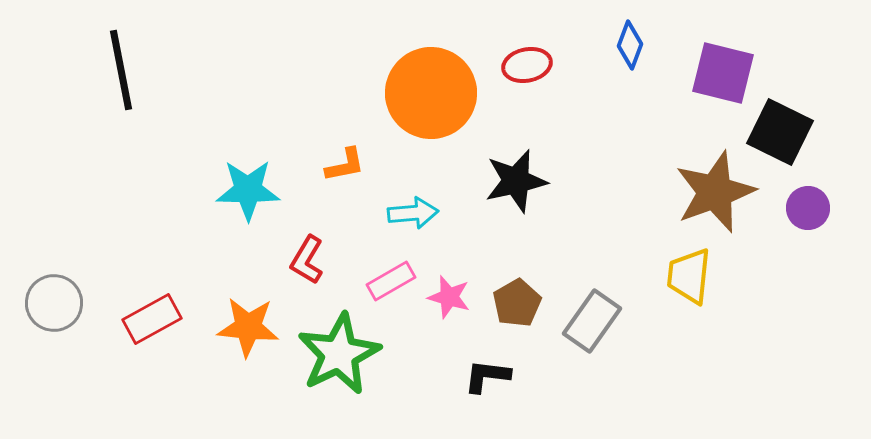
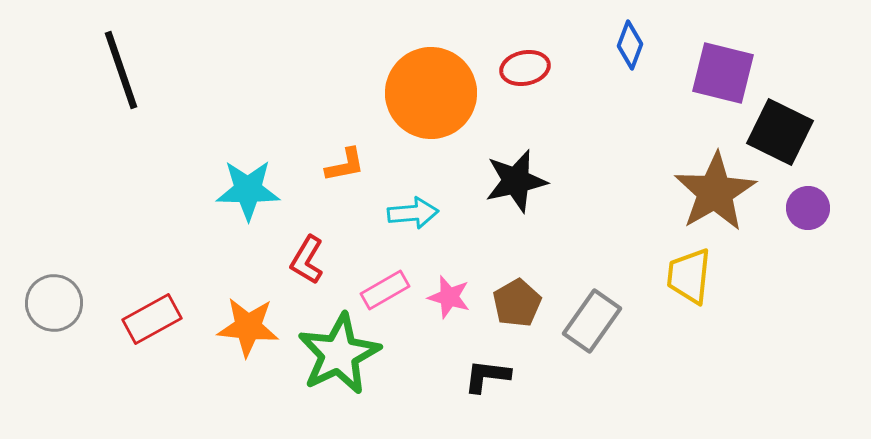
red ellipse: moved 2 px left, 3 px down
black line: rotated 8 degrees counterclockwise
brown star: rotated 10 degrees counterclockwise
pink rectangle: moved 6 px left, 9 px down
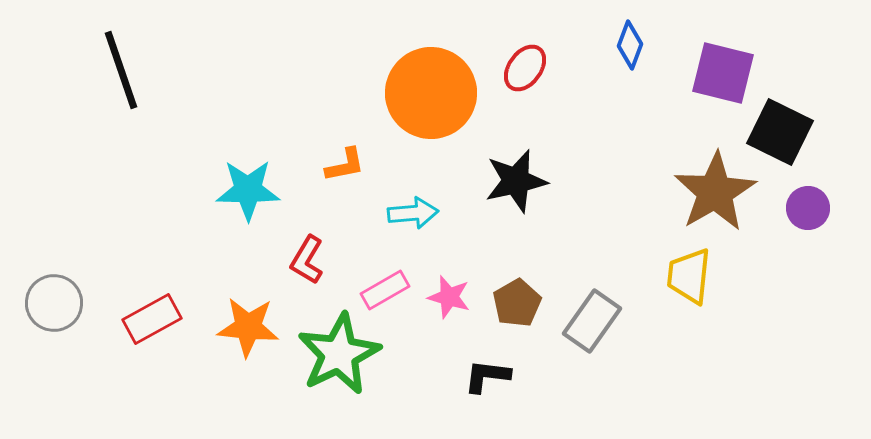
red ellipse: rotated 42 degrees counterclockwise
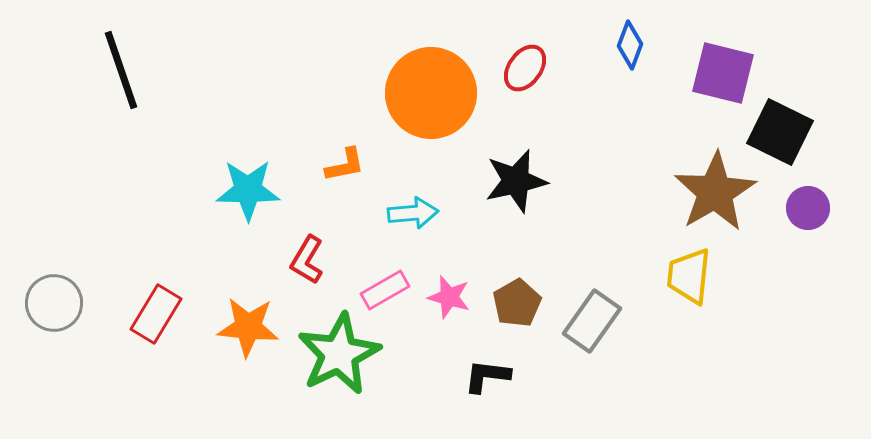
red rectangle: moved 4 px right, 5 px up; rotated 30 degrees counterclockwise
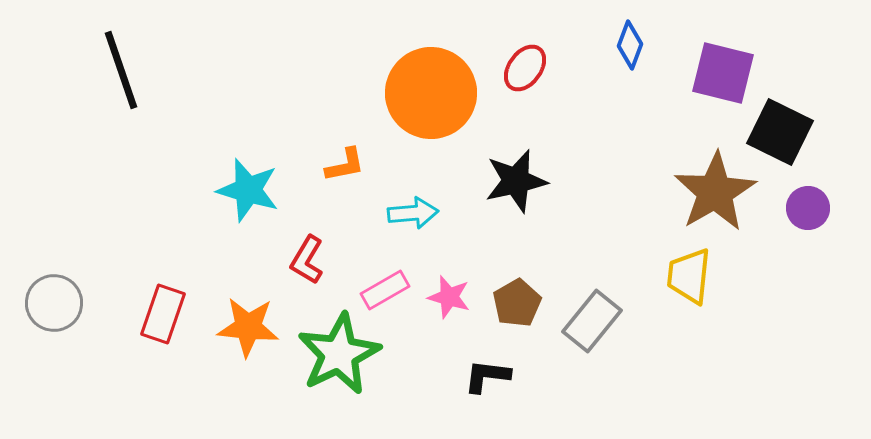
cyan star: rotated 16 degrees clockwise
red rectangle: moved 7 px right; rotated 12 degrees counterclockwise
gray rectangle: rotated 4 degrees clockwise
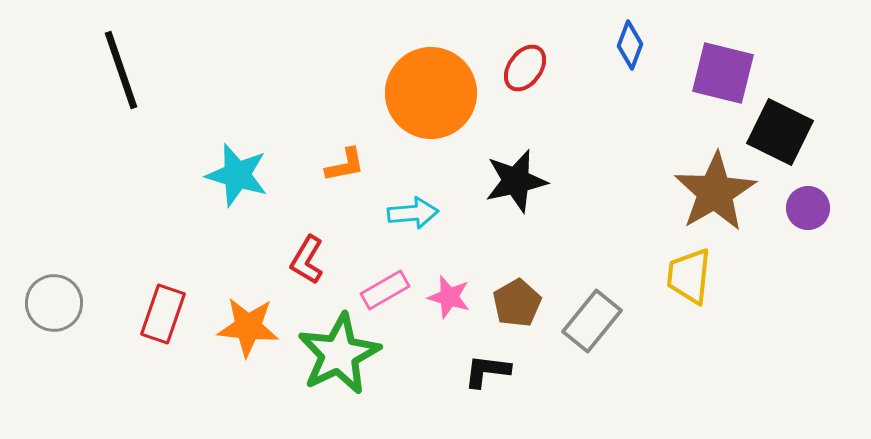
cyan star: moved 11 px left, 15 px up
black L-shape: moved 5 px up
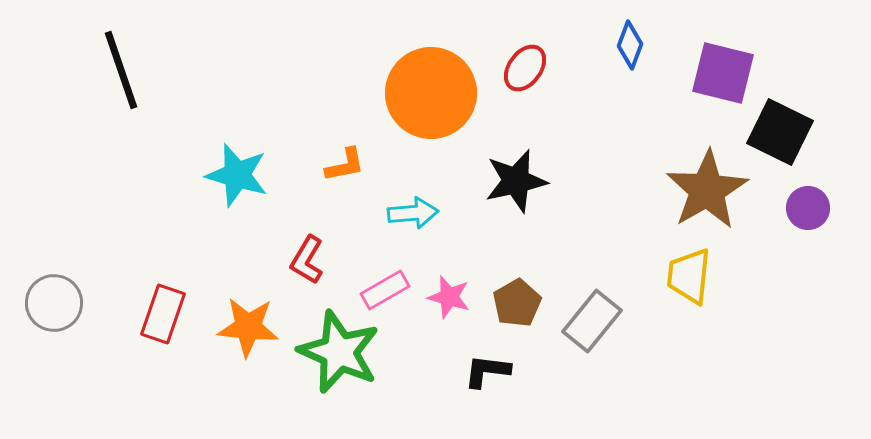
brown star: moved 8 px left, 2 px up
green star: moved 2 px up; rotated 22 degrees counterclockwise
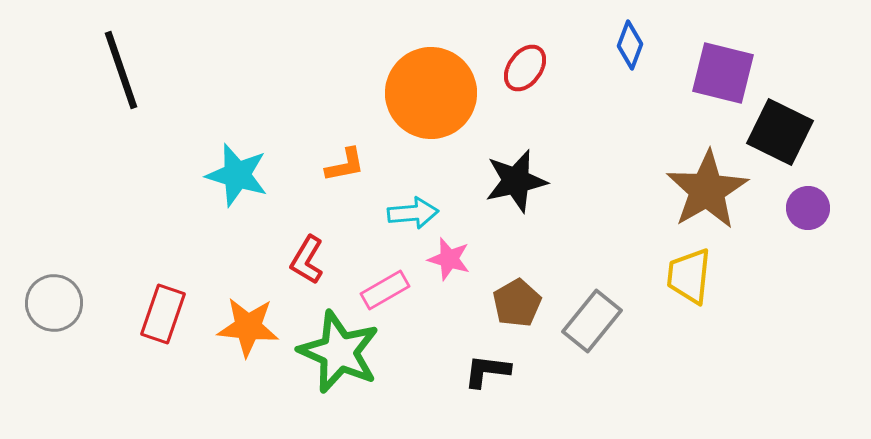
pink star: moved 38 px up
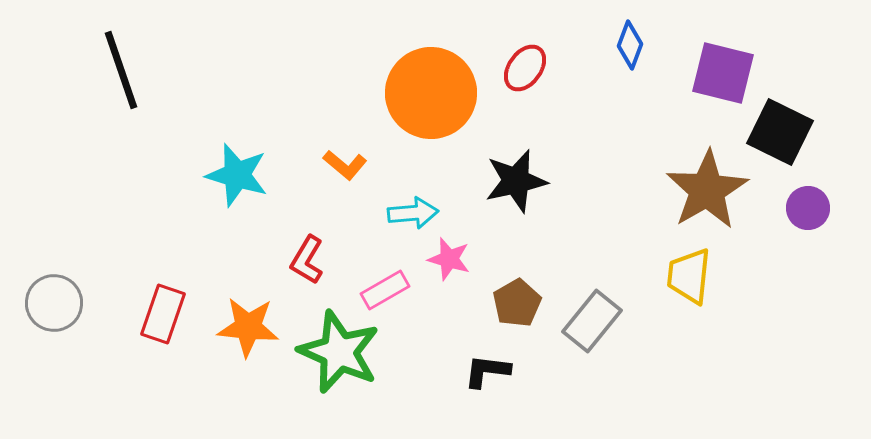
orange L-shape: rotated 51 degrees clockwise
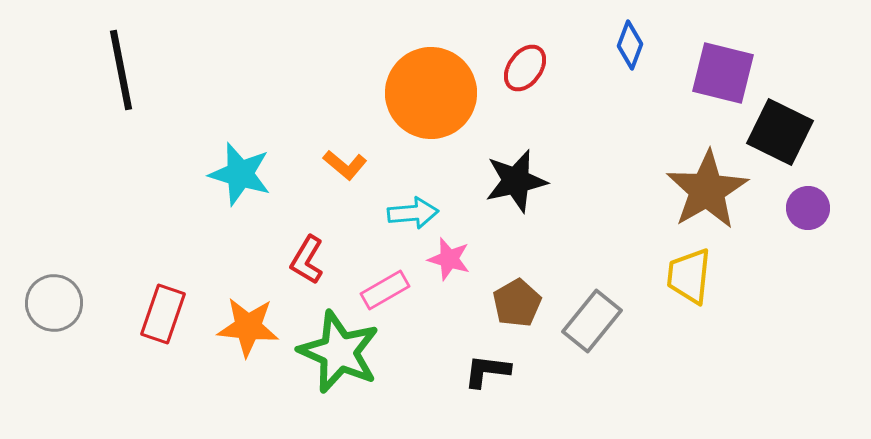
black line: rotated 8 degrees clockwise
cyan star: moved 3 px right, 1 px up
